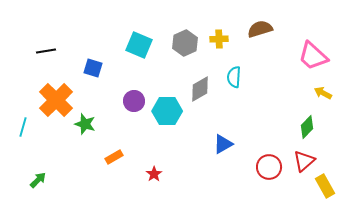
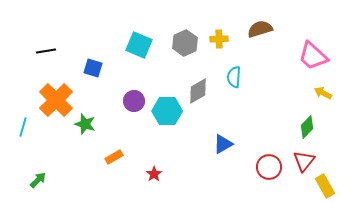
gray diamond: moved 2 px left, 2 px down
red triangle: rotated 10 degrees counterclockwise
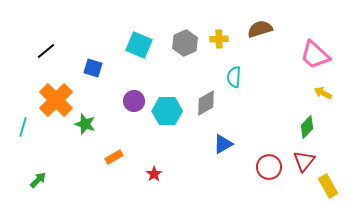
black line: rotated 30 degrees counterclockwise
pink trapezoid: moved 2 px right, 1 px up
gray diamond: moved 8 px right, 12 px down
yellow rectangle: moved 3 px right
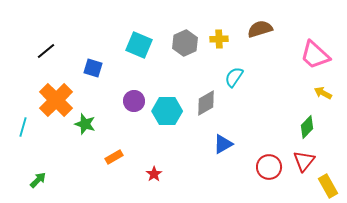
cyan semicircle: rotated 30 degrees clockwise
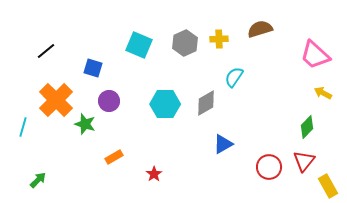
purple circle: moved 25 px left
cyan hexagon: moved 2 px left, 7 px up
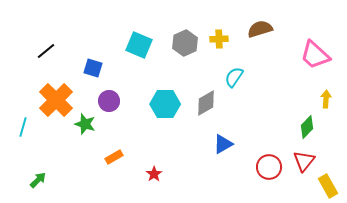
yellow arrow: moved 3 px right, 6 px down; rotated 66 degrees clockwise
